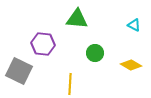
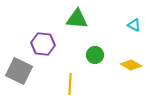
green circle: moved 2 px down
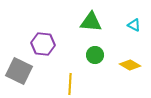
green triangle: moved 14 px right, 3 px down
yellow diamond: moved 1 px left
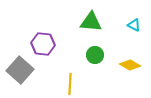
gray square: moved 1 px right, 1 px up; rotated 16 degrees clockwise
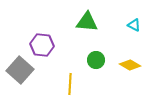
green triangle: moved 4 px left
purple hexagon: moved 1 px left, 1 px down
green circle: moved 1 px right, 5 px down
